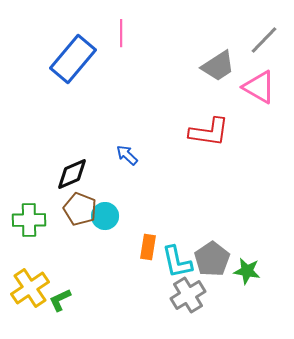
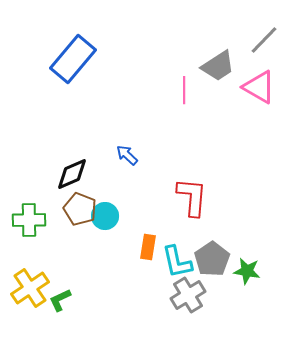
pink line: moved 63 px right, 57 px down
red L-shape: moved 17 px left, 65 px down; rotated 93 degrees counterclockwise
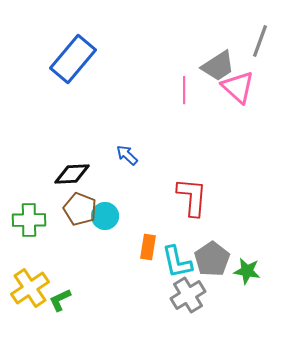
gray line: moved 4 px left, 1 px down; rotated 24 degrees counterclockwise
pink triangle: moved 21 px left; rotated 12 degrees clockwise
black diamond: rotated 21 degrees clockwise
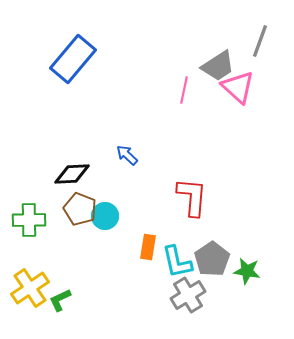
pink line: rotated 12 degrees clockwise
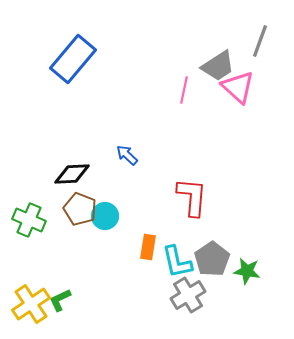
green cross: rotated 24 degrees clockwise
yellow cross: moved 1 px right, 16 px down
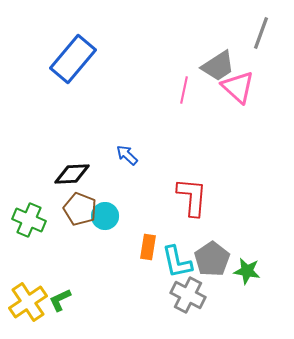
gray line: moved 1 px right, 8 px up
gray cross: rotated 32 degrees counterclockwise
yellow cross: moved 3 px left, 2 px up
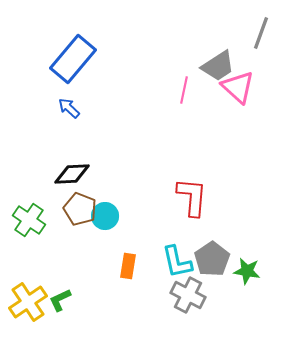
blue arrow: moved 58 px left, 47 px up
green cross: rotated 12 degrees clockwise
orange rectangle: moved 20 px left, 19 px down
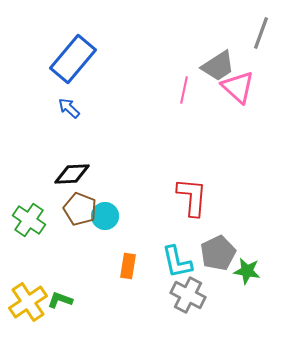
gray pentagon: moved 6 px right, 6 px up; rotated 8 degrees clockwise
green L-shape: rotated 45 degrees clockwise
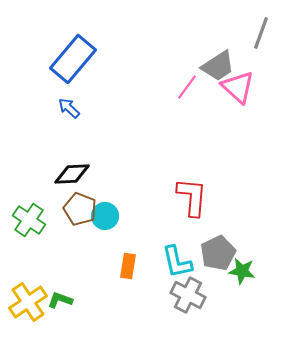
pink line: moved 3 px right, 3 px up; rotated 24 degrees clockwise
green star: moved 5 px left
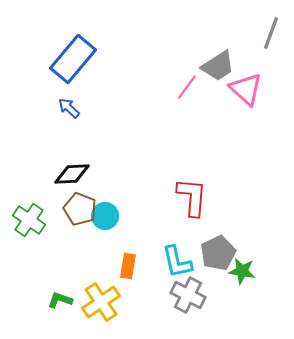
gray line: moved 10 px right
pink triangle: moved 8 px right, 2 px down
yellow cross: moved 73 px right
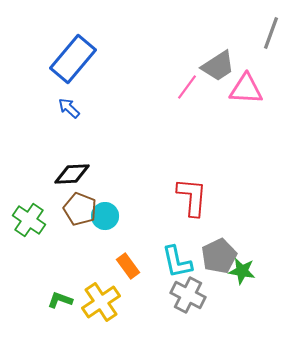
pink triangle: rotated 39 degrees counterclockwise
gray pentagon: moved 1 px right, 3 px down
orange rectangle: rotated 45 degrees counterclockwise
